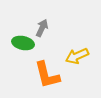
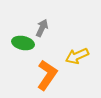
orange L-shape: rotated 132 degrees counterclockwise
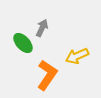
green ellipse: rotated 35 degrees clockwise
